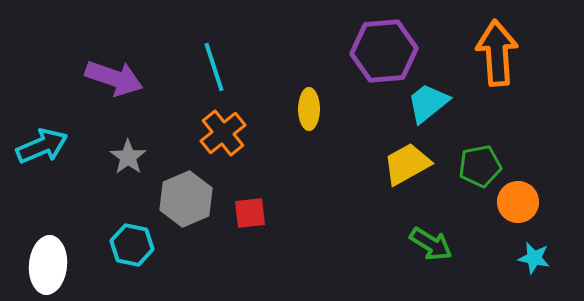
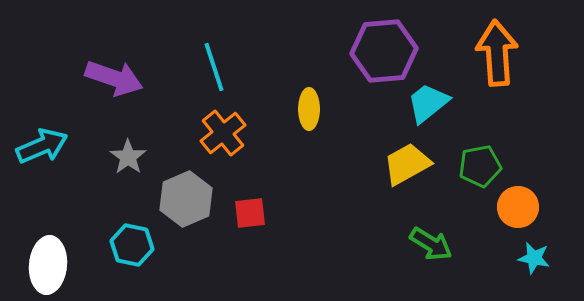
orange circle: moved 5 px down
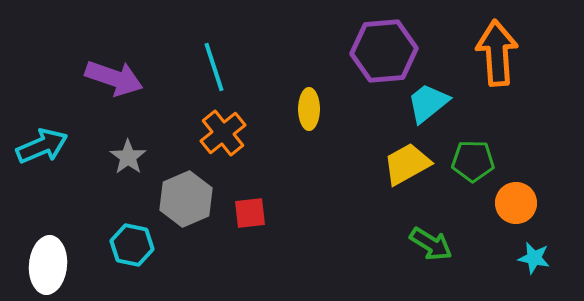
green pentagon: moved 7 px left, 5 px up; rotated 12 degrees clockwise
orange circle: moved 2 px left, 4 px up
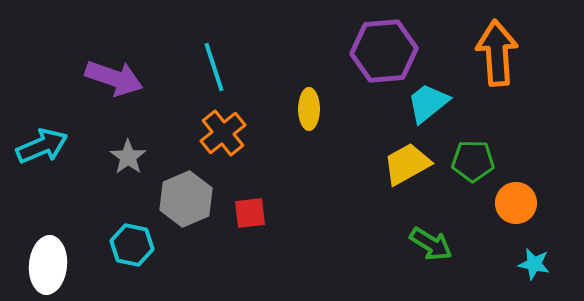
cyan star: moved 6 px down
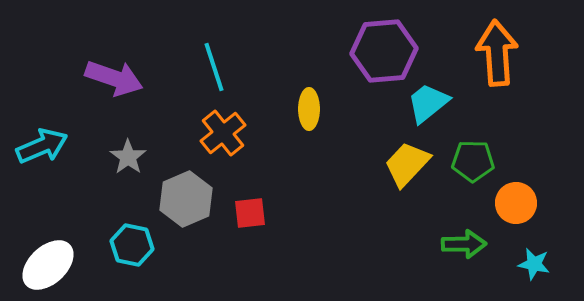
yellow trapezoid: rotated 18 degrees counterclockwise
green arrow: moved 33 px right; rotated 33 degrees counterclockwise
white ellipse: rotated 42 degrees clockwise
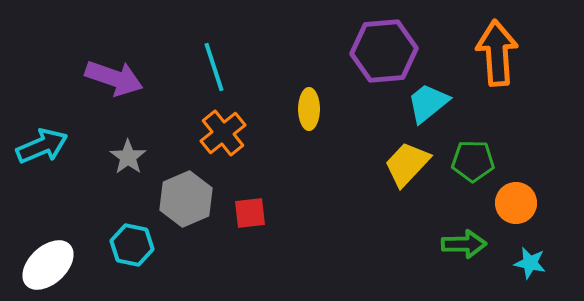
cyan star: moved 4 px left, 1 px up
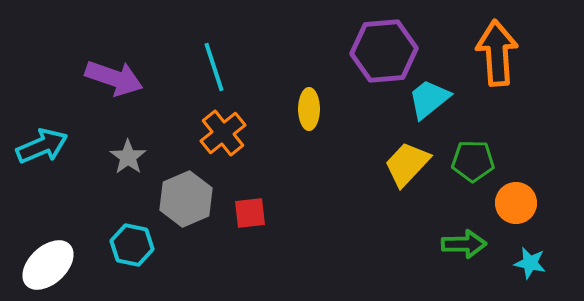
cyan trapezoid: moved 1 px right, 4 px up
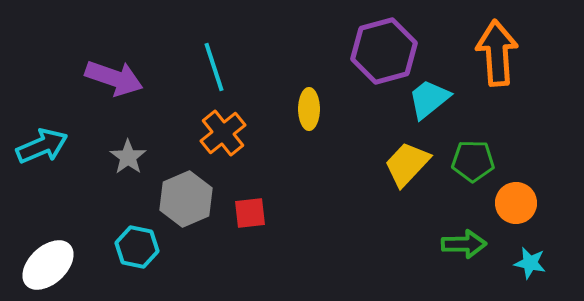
purple hexagon: rotated 10 degrees counterclockwise
cyan hexagon: moved 5 px right, 2 px down
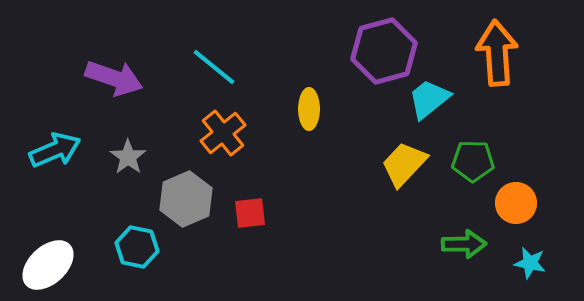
cyan line: rotated 33 degrees counterclockwise
cyan arrow: moved 13 px right, 4 px down
yellow trapezoid: moved 3 px left
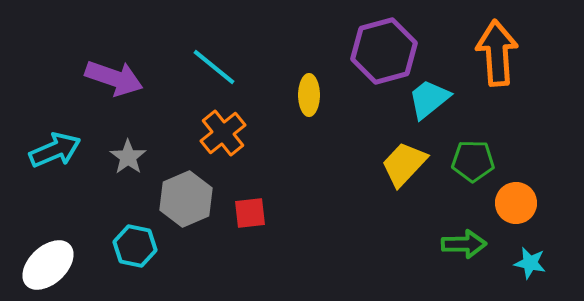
yellow ellipse: moved 14 px up
cyan hexagon: moved 2 px left, 1 px up
